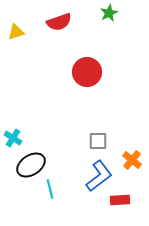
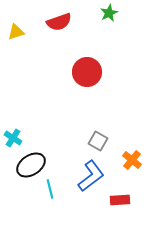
gray square: rotated 30 degrees clockwise
blue L-shape: moved 8 px left
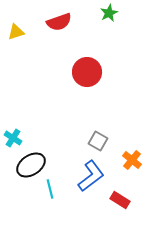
red rectangle: rotated 36 degrees clockwise
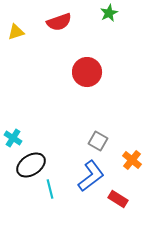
red rectangle: moved 2 px left, 1 px up
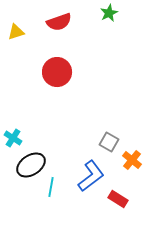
red circle: moved 30 px left
gray square: moved 11 px right, 1 px down
cyan line: moved 1 px right, 2 px up; rotated 24 degrees clockwise
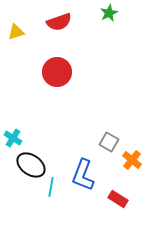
black ellipse: rotated 68 degrees clockwise
blue L-shape: moved 8 px left, 1 px up; rotated 148 degrees clockwise
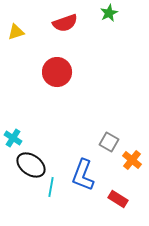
red semicircle: moved 6 px right, 1 px down
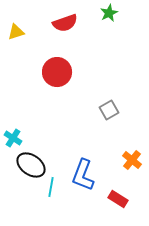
gray square: moved 32 px up; rotated 30 degrees clockwise
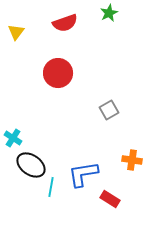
yellow triangle: rotated 36 degrees counterclockwise
red circle: moved 1 px right, 1 px down
orange cross: rotated 30 degrees counterclockwise
blue L-shape: moved 1 px up; rotated 60 degrees clockwise
red rectangle: moved 8 px left
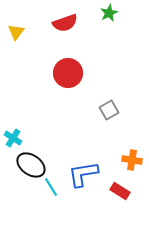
red circle: moved 10 px right
cyan line: rotated 42 degrees counterclockwise
red rectangle: moved 10 px right, 8 px up
